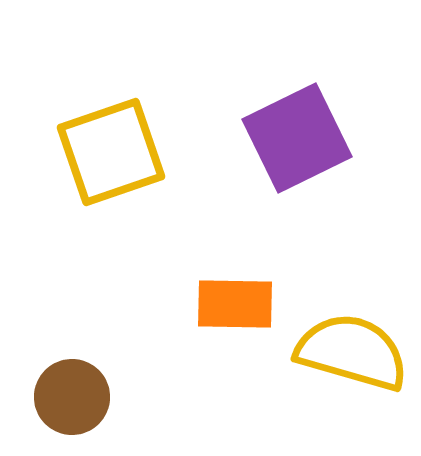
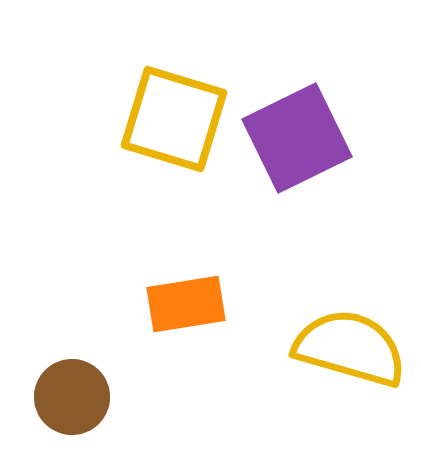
yellow square: moved 63 px right, 33 px up; rotated 36 degrees clockwise
orange rectangle: moved 49 px left; rotated 10 degrees counterclockwise
yellow semicircle: moved 2 px left, 4 px up
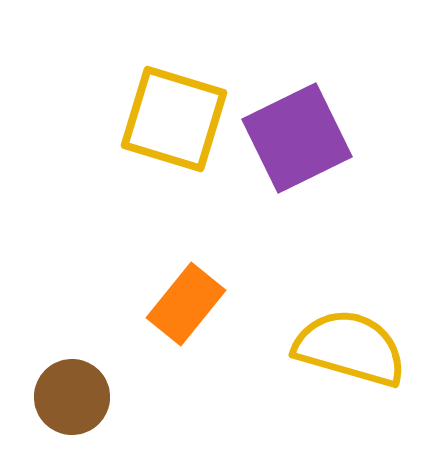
orange rectangle: rotated 42 degrees counterclockwise
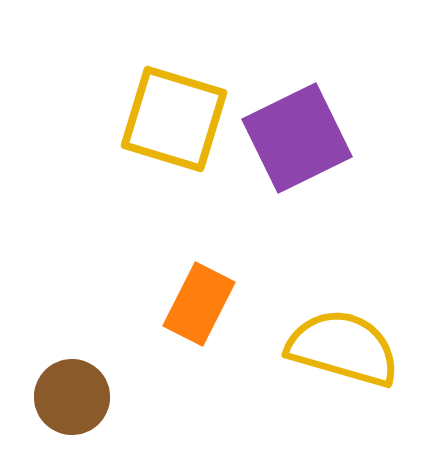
orange rectangle: moved 13 px right; rotated 12 degrees counterclockwise
yellow semicircle: moved 7 px left
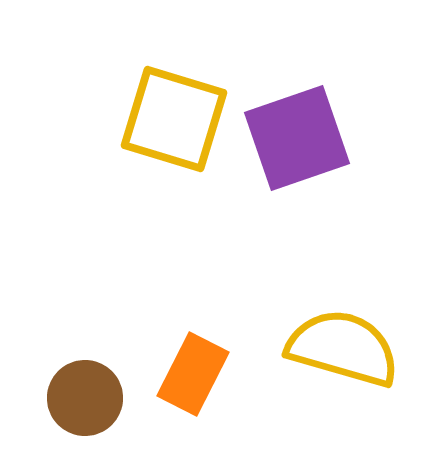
purple square: rotated 7 degrees clockwise
orange rectangle: moved 6 px left, 70 px down
brown circle: moved 13 px right, 1 px down
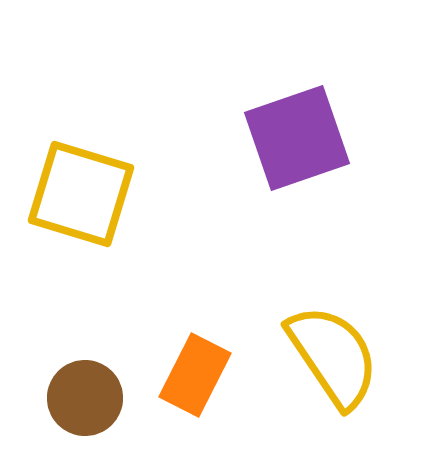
yellow square: moved 93 px left, 75 px down
yellow semicircle: moved 10 px left, 8 px down; rotated 40 degrees clockwise
orange rectangle: moved 2 px right, 1 px down
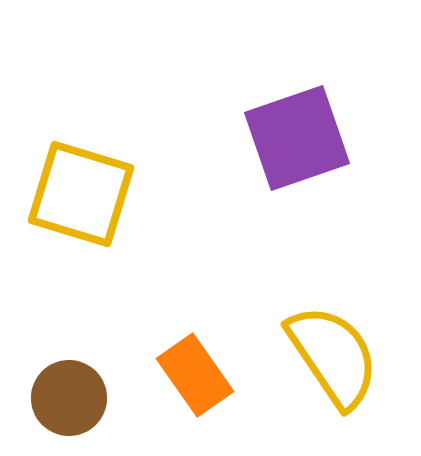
orange rectangle: rotated 62 degrees counterclockwise
brown circle: moved 16 px left
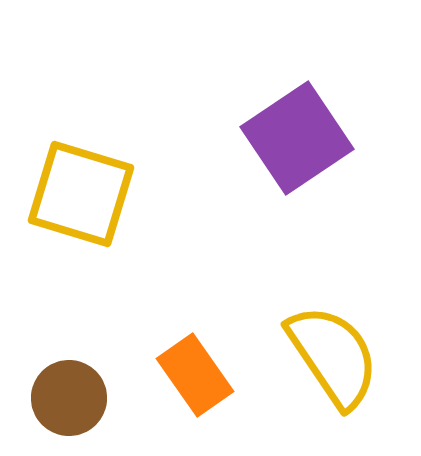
purple square: rotated 15 degrees counterclockwise
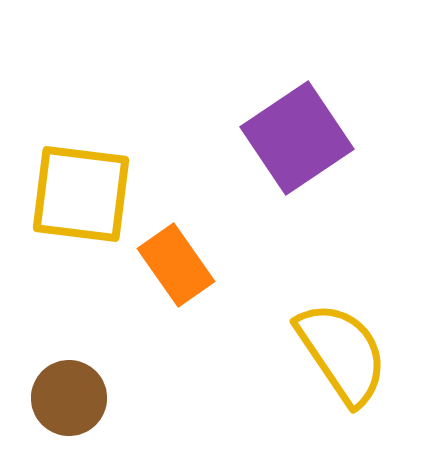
yellow square: rotated 10 degrees counterclockwise
yellow semicircle: moved 9 px right, 3 px up
orange rectangle: moved 19 px left, 110 px up
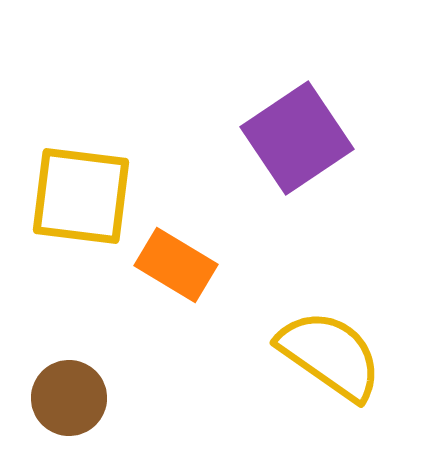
yellow square: moved 2 px down
orange rectangle: rotated 24 degrees counterclockwise
yellow semicircle: moved 12 px left, 2 px down; rotated 21 degrees counterclockwise
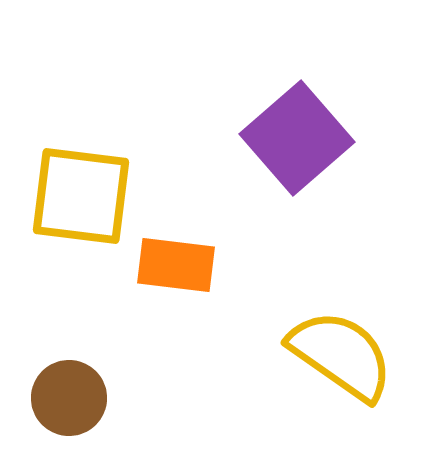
purple square: rotated 7 degrees counterclockwise
orange rectangle: rotated 24 degrees counterclockwise
yellow semicircle: moved 11 px right
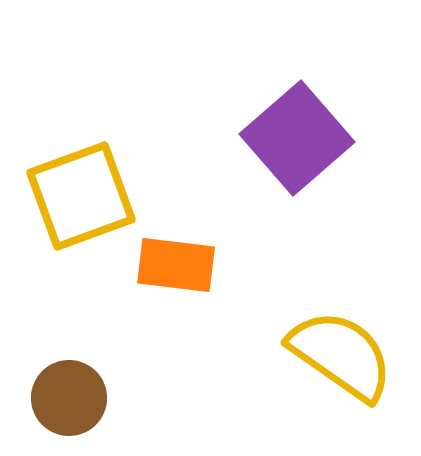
yellow square: rotated 27 degrees counterclockwise
